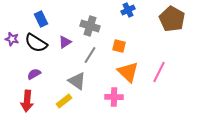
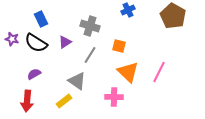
brown pentagon: moved 1 px right, 3 px up
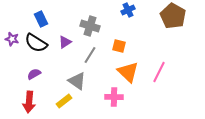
red arrow: moved 2 px right, 1 px down
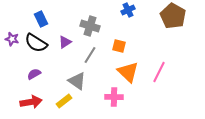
red arrow: moved 2 px right; rotated 105 degrees counterclockwise
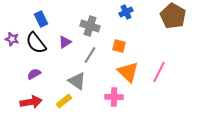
blue cross: moved 2 px left, 2 px down
black semicircle: rotated 20 degrees clockwise
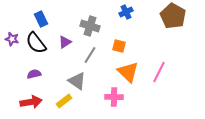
purple semicircle: rotated 16 degrees clockwise
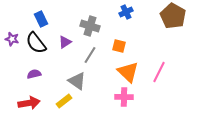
pink cross: moved 10 px right
red arrow: moved 2 px left, 1 px down
